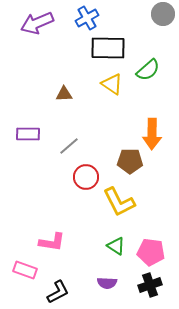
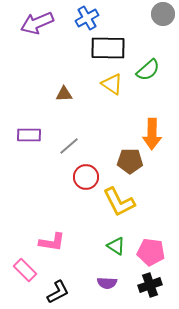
purple rectangle: moved 1 px right, 1 px down
pink rectangle: rotated 25 degrees clockwise
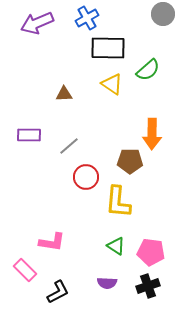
yellow L-shape: moved 1 px left; rotated 32 degrees clockwise
black cross: moved 2 px left, 1 px down
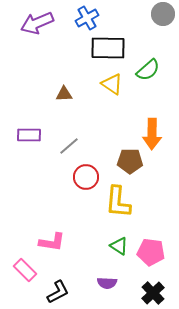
green triangle: moved 3 px right
black cross: moved 5 px right, 7 px down; rotated 25 degrees counterclockwise
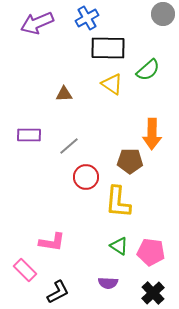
purple semicircle: moved 1 px right
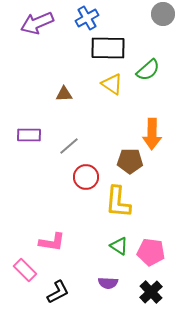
black cross: moved 2 px left, 1 px up
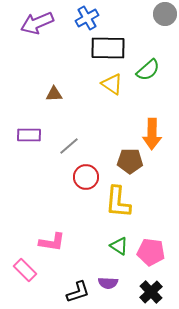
gray circle: moved 2 px right
brown triangle: moved 10 px left
black L-shape: moved 20 px right; rotated 10 degrees clockwise
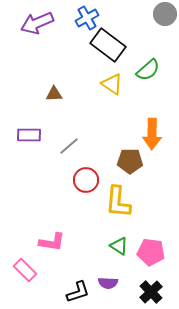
black rectangle: moved 3 px up; rotated 36 degrees clockwise
red circle: moved 3 px down
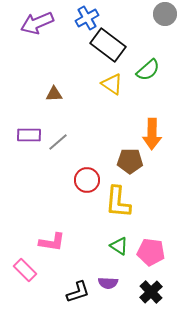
gray line: moved 11 px left, 4 px up
red circle: moved 1 px right
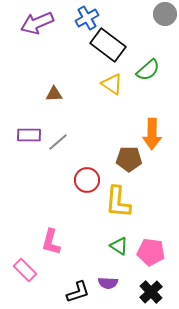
brown pentagon: moved 1 px left, 2 px up
pink L-shape: moved 1 px left; rotated 96 degrees clockwise
